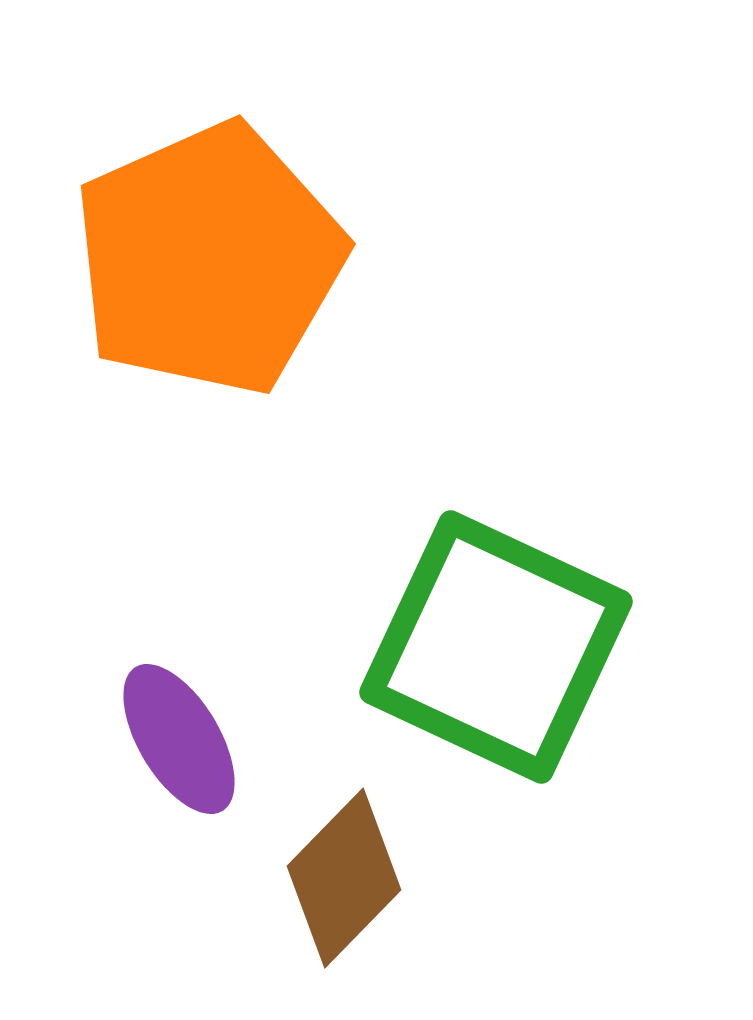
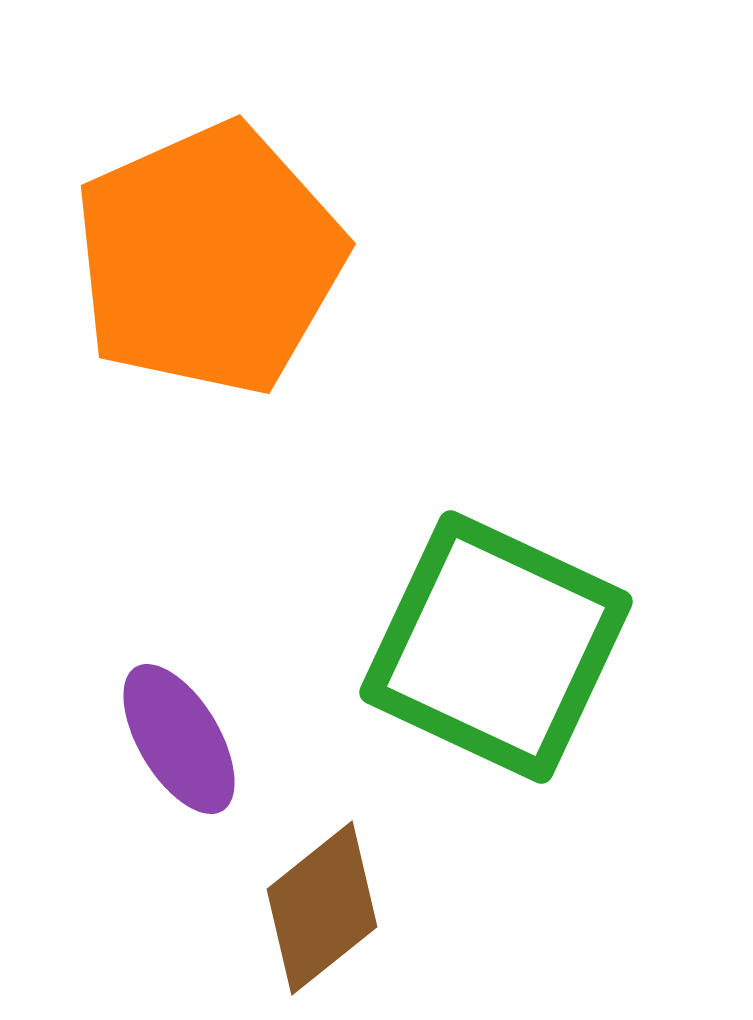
brown diamond: moved 22 px left, 30 px down; rotated 7 degrees clockwise
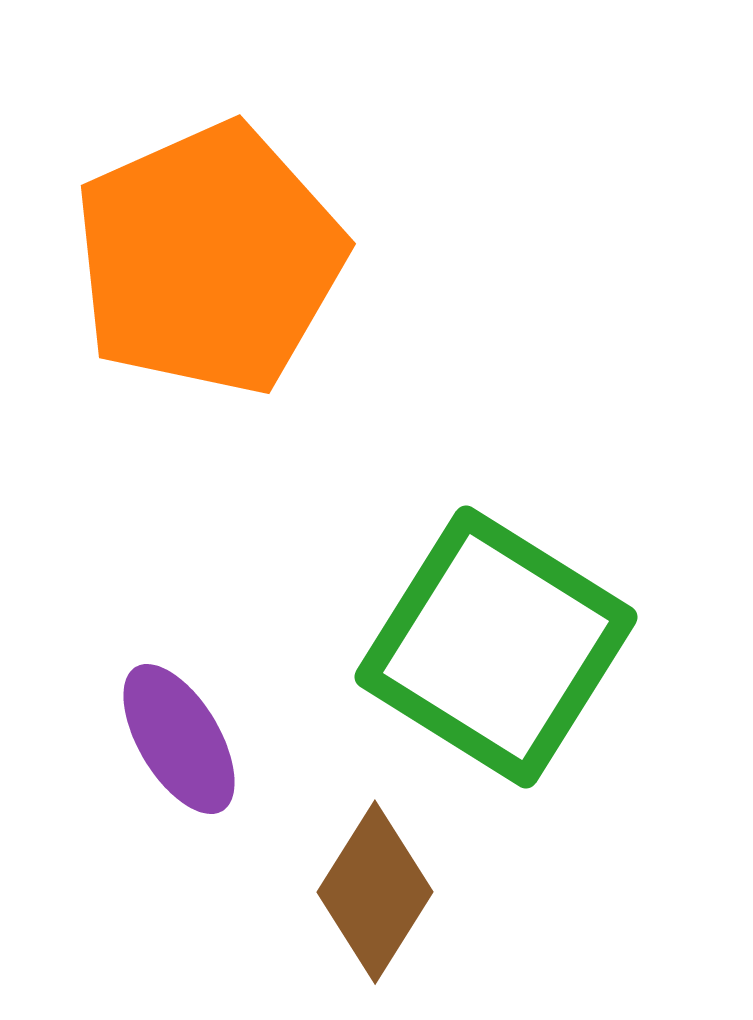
green square: rotated 7 degrees clockwise
brown diamond: moved 53 px right, 16 px up; rotated 19 degrees counterclockwise
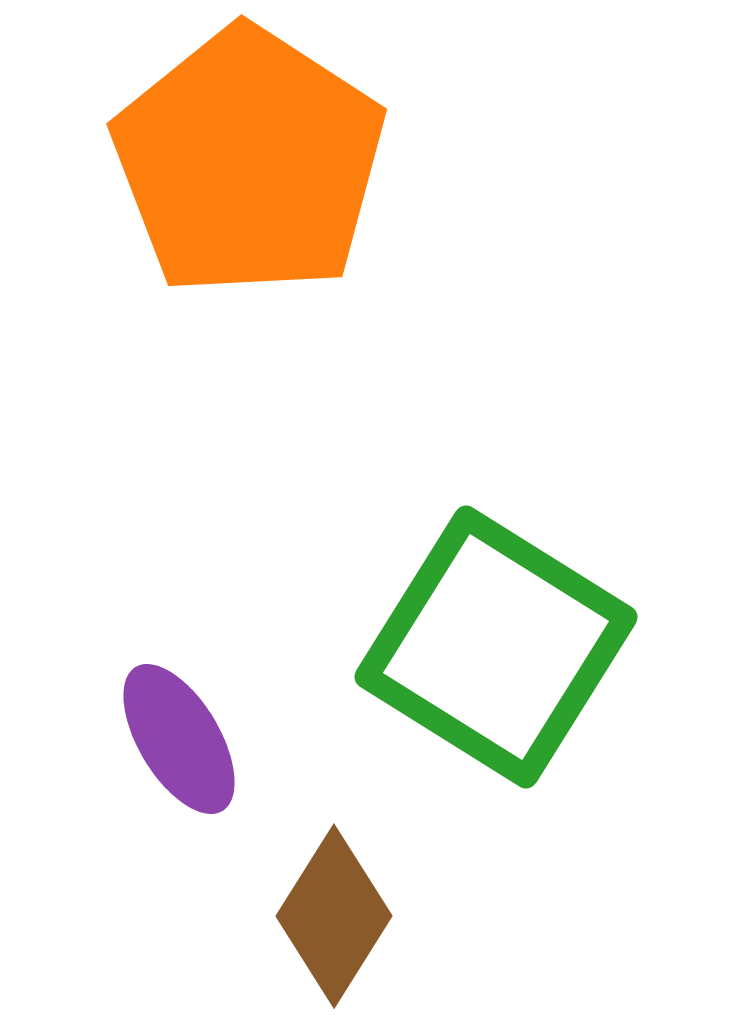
orange pentagon: moved 40 px right, 97 px up; rotated 15 degrees counterclockwise
brown diamond: moved 41 px left, 24 px down
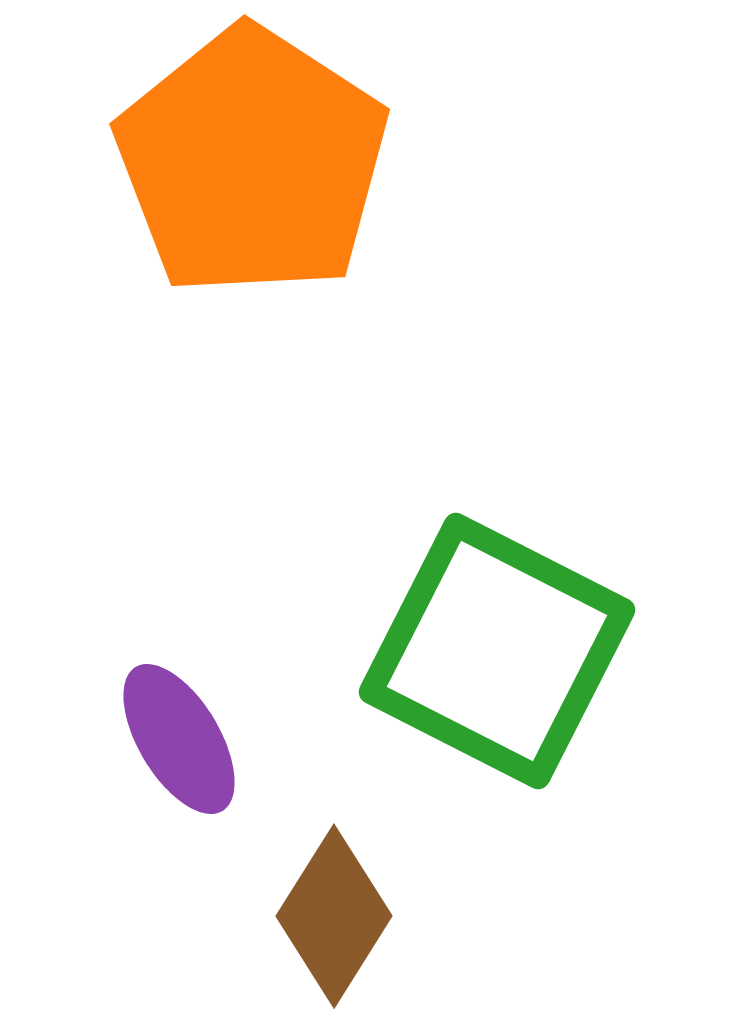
orange pentagon: moved 3 px right
green square: moved 1 px right, 4 px down; rotated 5 degrees counterclockwise
